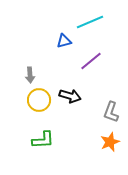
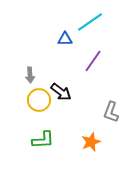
cyan line: rotated 12 degrees counterclockwise
blue triangle: moved 1 px right, 2 px up; rotated 14 degrees clockwise
purple line: moved 2 px right; rotated 15 degrees counterclockwise
black arrow: moved 9 px left, 4 px up; rotated 20 degrees clockwise
orange star: moved 19 px left
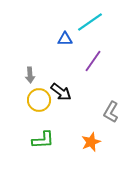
gray L-shape: rotated 10 degrees clockwise
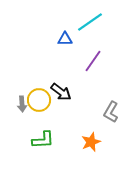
gray arrow: moved 8 px left, 29 px down
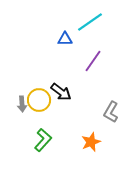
green L-shape: rotated 45 degrees counterclockwise
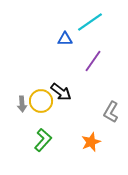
yellow circle: moved 2 px right, 1 px down
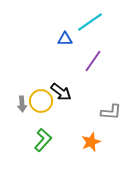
gray L-shape: rotated 115 degrees counterclockwise
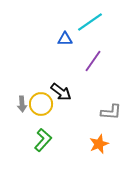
yellow circle: moved 3 px down
orange star: moved 8 px right, 2 px down
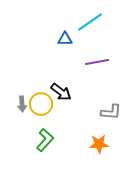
purple line: moved 4 px right, 1 px down; rotated 45 degrees clockwise
green L-shape: moved 2 px right
orange star: rotated 18 degrees clockwise
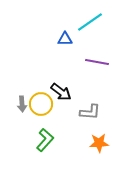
purple line: rotated 20 degrees clockwise
gray L-shape: moved 21 px left
orange star: moved 1 px up
